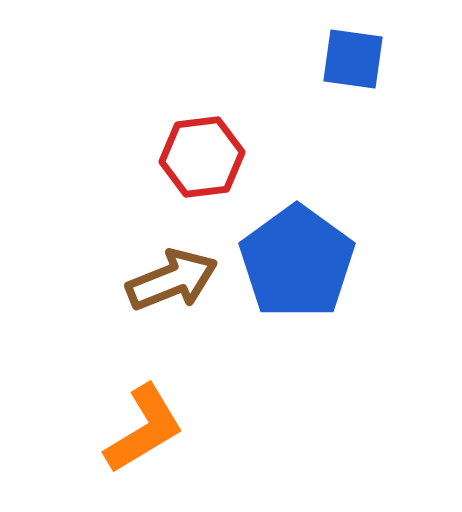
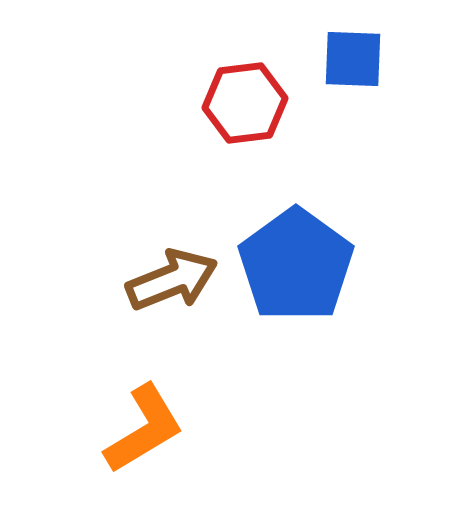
blue square: rotated 6 degrees counterclockwise
red hexagon: moved 43 px right, 54 px up
blue pentagon: moved 1 px left, 3 px down
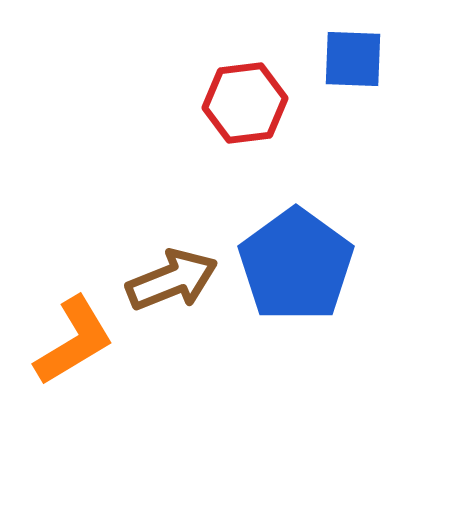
orange L-shape: moved 70 px left, 88 px up
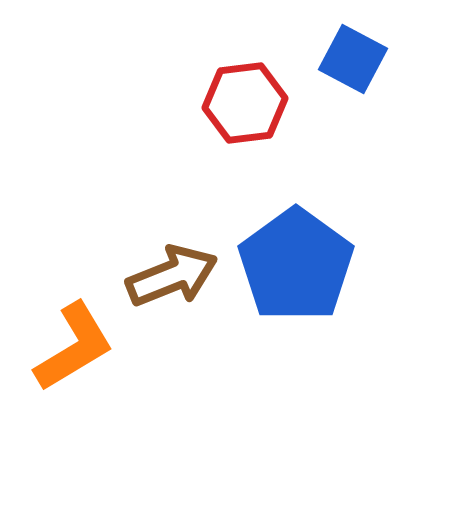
blue square: rotated 26 degrees clockwise
brown arrow: moved 4 px up
orange L-shape: moved 6 px down
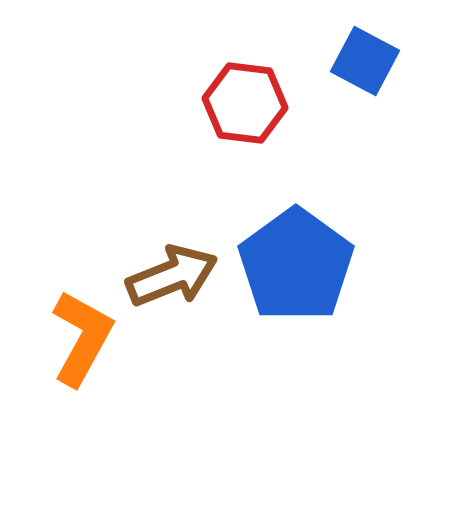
blue square: moved 12 px right, 2 px down
red hexagon: rotated 14 degrees clockwise
orange L-shape: moved 8 px right, 9 px up; rotated 30 degrees counterclockwise
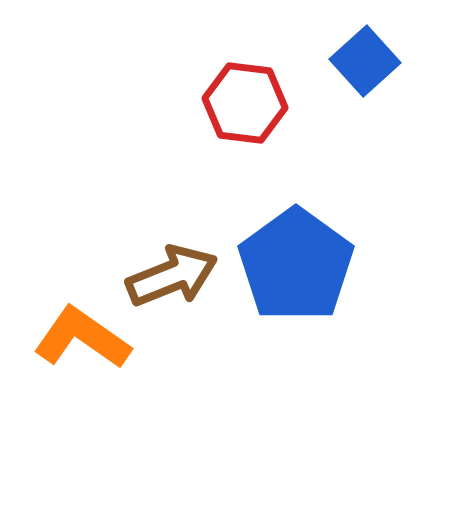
blue square: rotated 20 degrees clockwise
orange L-shape: rotated 84 degrees counterclockwise
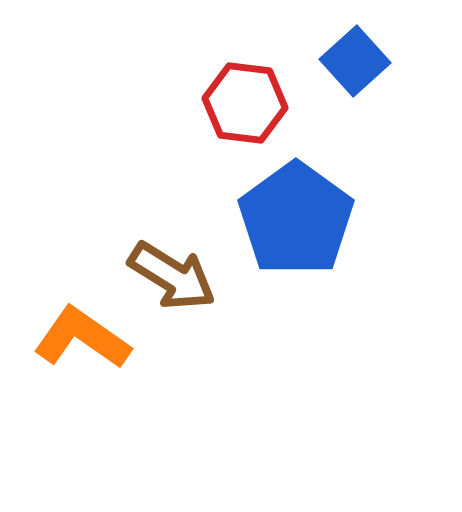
blue square: moved 10 px left
blue pentagon: moved 46 px up
brown arrow: rotated 54 degrees clockwise
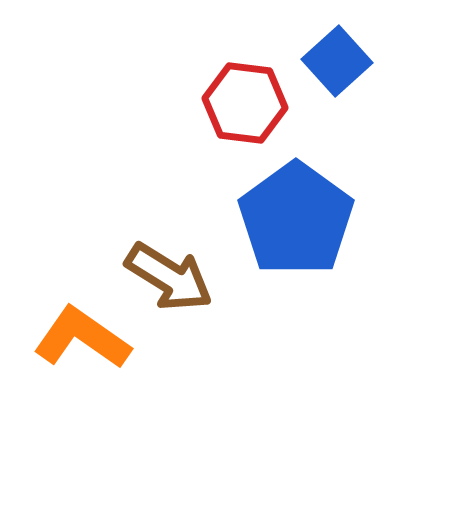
blue square: moved 18 px left
brown arrow: moved 3 px left, 1 px down
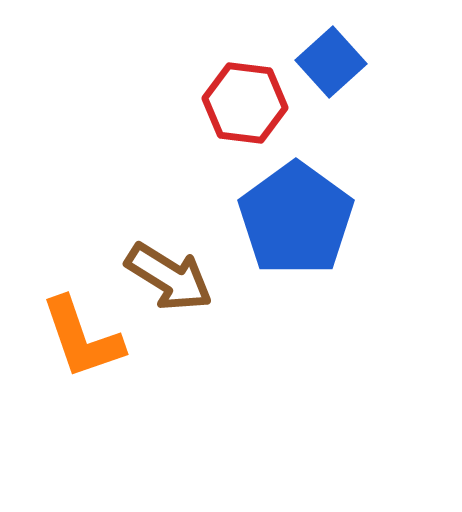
blue square: moved 6 px left, 1 px down
orange L-shape: rotated 144 degrees counterclockwise
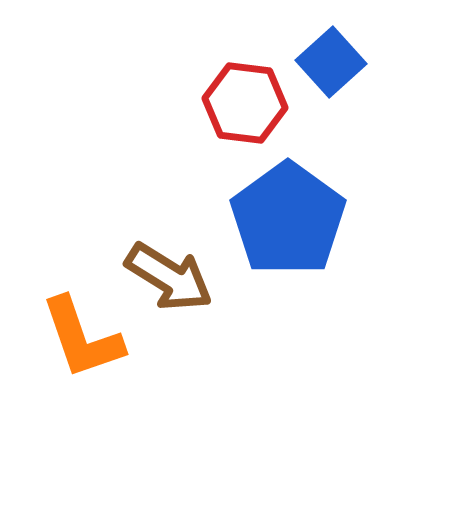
blue pentagon: moved 8 px left
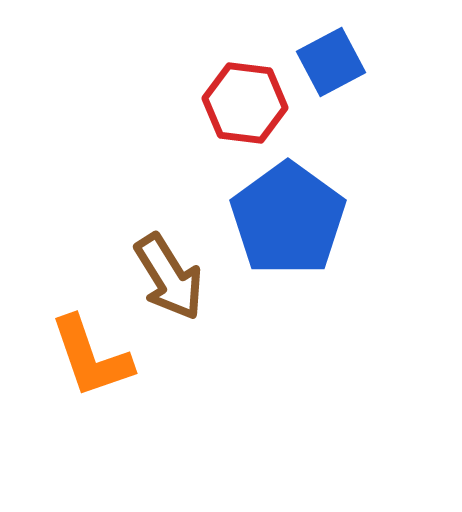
blue square: rotated 14 degrees clockwise
brown arrow: rotated 26 degrees clockwise
orange L-shape: moved 9 px right, 19 px down
